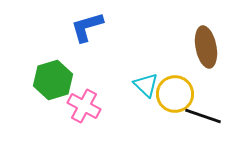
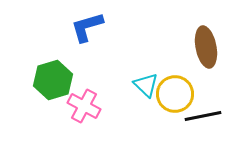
black line: rotated 30 degrees counterclockwise
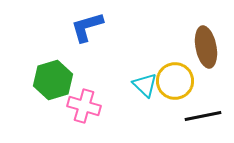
cyan triangle: moved 1 px left
yellow circle: moved 13 px up
pink cross: rotated 12 degrees counterclockwise
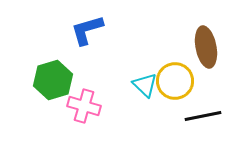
blue L-shape: moved 3 px down
